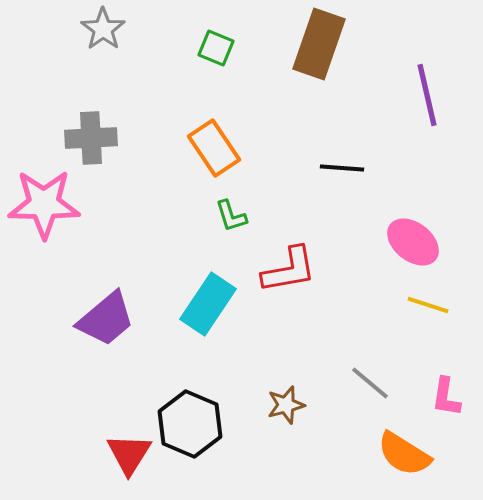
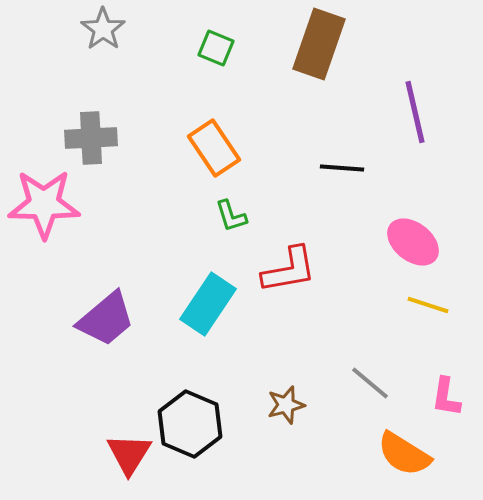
purple line: moved 12 px left, 17 px down
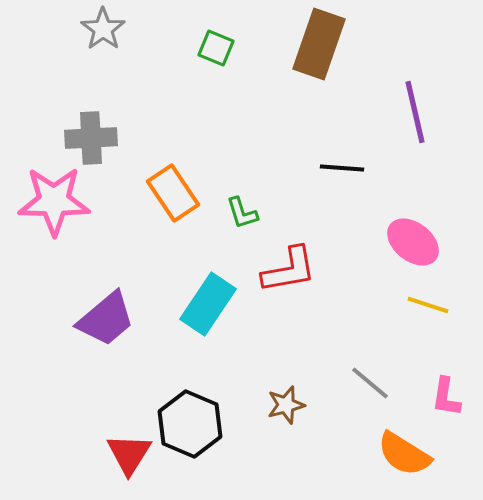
orange rectangle: moved 41 px left, 45 px down
pink star: moved 10 px right, 3 px up
green L-shape: moved 11 px right, 3 px up
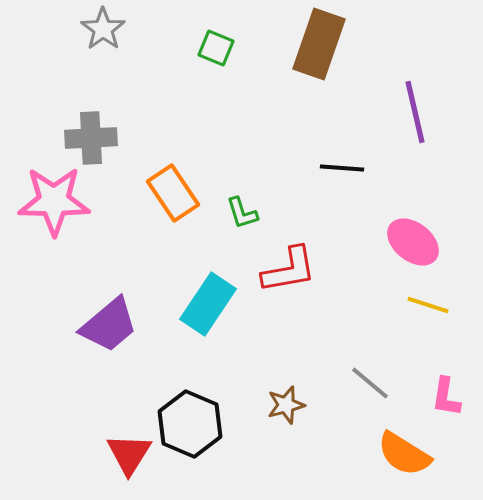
purple trapezoid: moved 3 px right, 6 px down
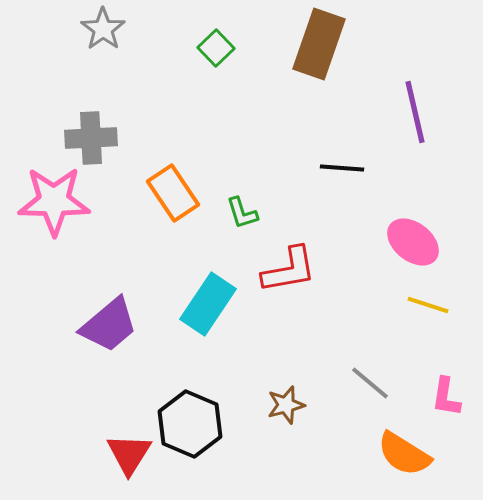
green square: rotated 24 degrees clockwise
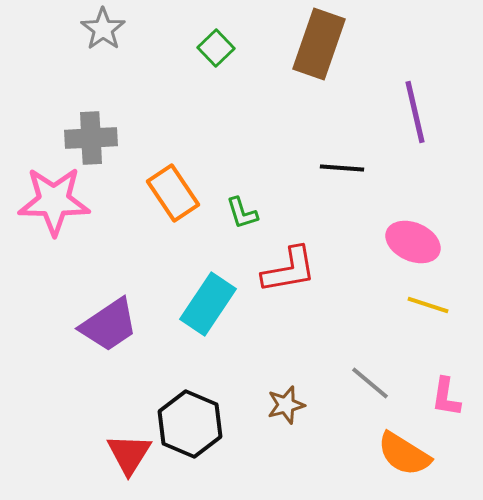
pink ellipse: rotated 14 degrees counterclockwise
purple trapezoid: rotated 6 degrees clockwise
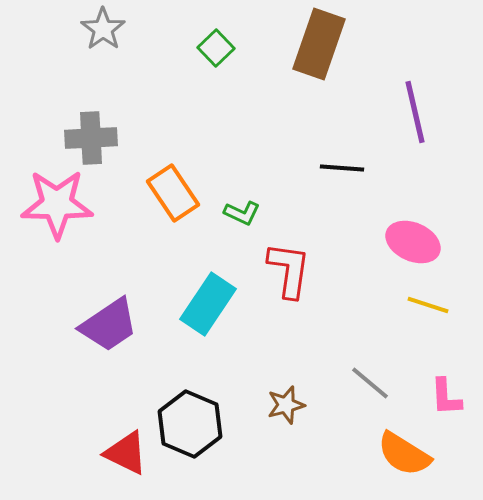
pink star: moved 3 px right, 3 px down
green L-shape: rotated 48 degrees counterclockwise
red L-shape: rotated 72 degrees counterclockwise
pink L-shape: rotated 12 degrees counterclockwise
red triangle: moved 3 px left, 1 px up; rotated 36 degrees counterclockwise
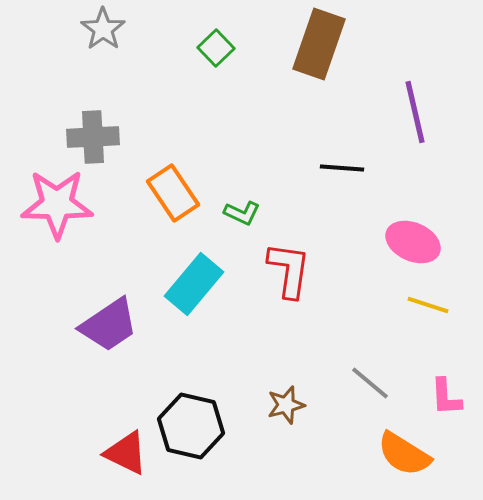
gray cross: moved 2 px right, 1 px up
cyan rectangle: moved 14 px left, 20 px up; rotated 6 degrees clockwise
black hexagon: moved 1 px right, 2 px down; rotated 10 degrees counterclockwise
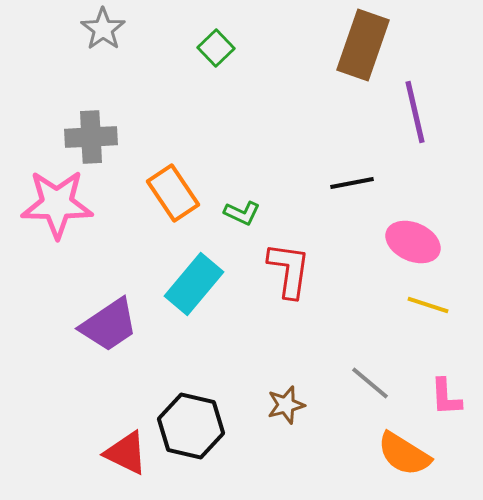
brown rectangle: moved 44 px right, 1 px down
gray cross: moved 2 px left
black line: moved 10 px right, 15 px down; rotated 15 degrees counterclockwise
